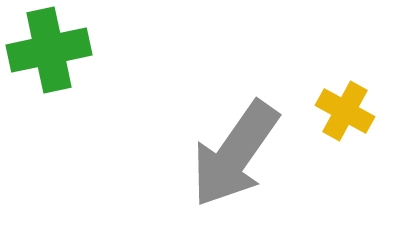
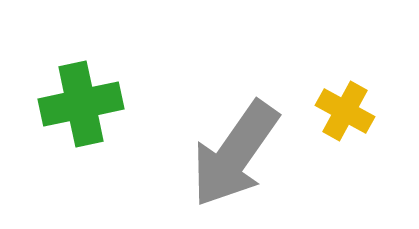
green cross: moved 32 px right, 54 px down
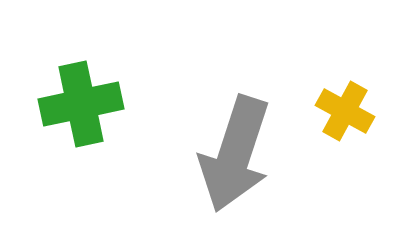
gray arrow: rotated 17 degrees counterclockwise
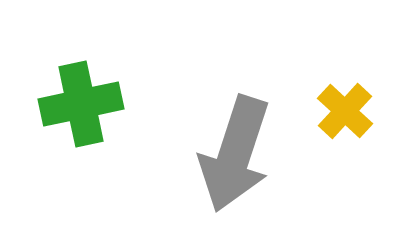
yellow cross: rotated 14 degrees clockwise
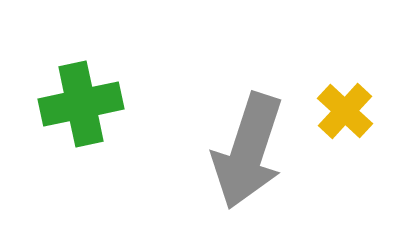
gray arrow: moved 13 px right, 3 px up
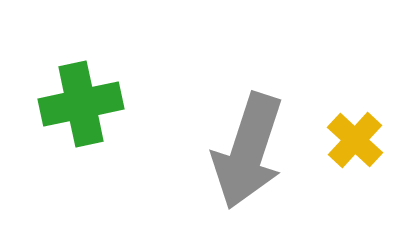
yellow cross: moved 10 px right, 29 px down
